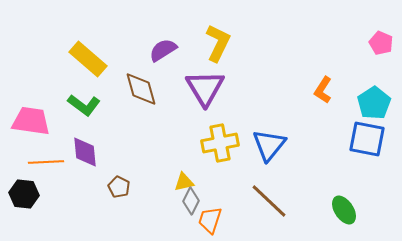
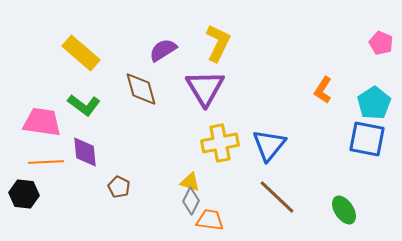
yellow rectangle: moved 7 px left, 6 px up
pink trapezoid: moved 11 px right, 1 px down
yellow triangle: moved 6 px right; rotated 30 degrees clockwise
brown line: moved 8 px right, 4 px up
orange trapezoid: rotated 80 degrees clockwise
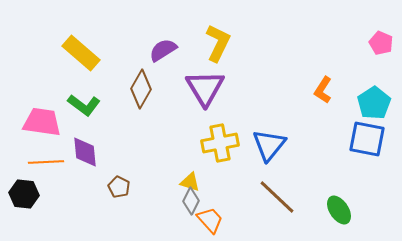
brown diamond: rotated 45 degrees clockwise
green ellipse: moved 5 px left
orange trapezoid: rotated 40 degrees clockwise
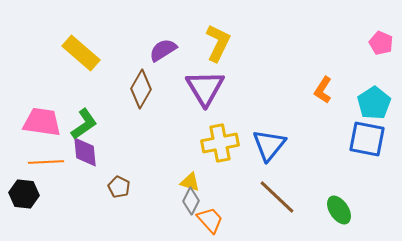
green L-shape: moved 19 px down; rotated 72 degrees counterclockwise
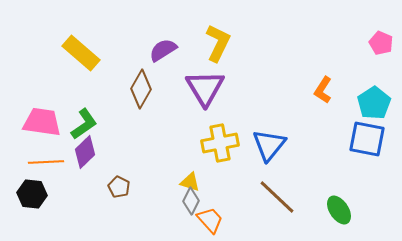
purple diamond: rotated 52 degrees clockwise
black hexagon: moved 8 px right
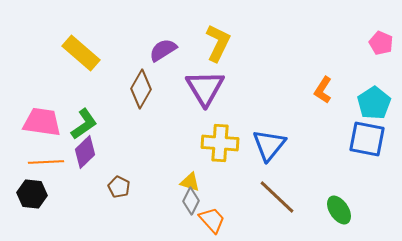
yellow cross: rotated 15 degrees clockwise
orange trapezoid: moved 2 px right
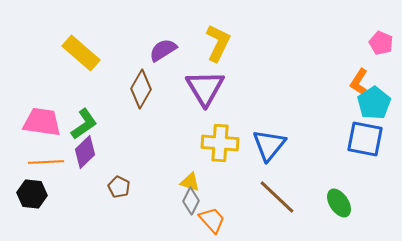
orange L-shape: moved 36 px right, 8 px up
blue square: moved 2 px left
green ellipse: moved 7 px up
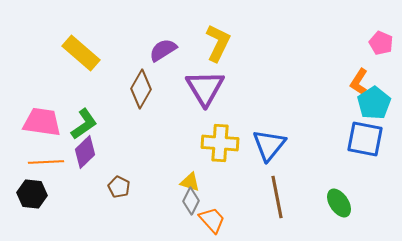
brown line: rotated 36 degrees clockwise
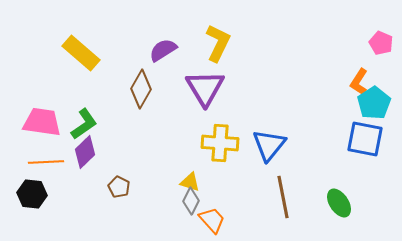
brown line: moved 6 px right
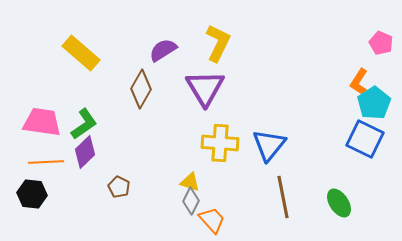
blue square: rotated 15 degrees clockwise
